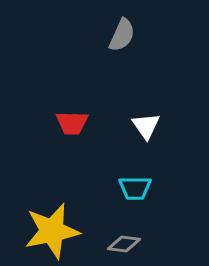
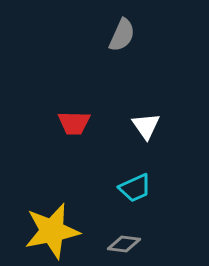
red trapezoid: moved 2 px right
cyan trapezoid: rotated 24 degrees counterclockwise
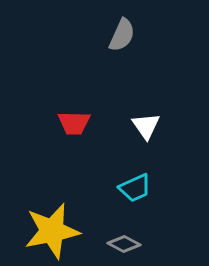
gray diamond: rotated 20 degrees clockwise
